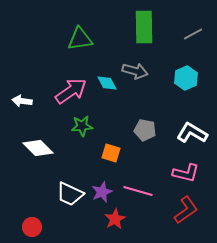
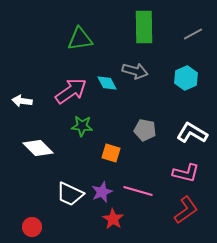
green star: rotated 10 degrees clockwise
red star: moved 2 px left; rotated 10 degrees counterclockwise
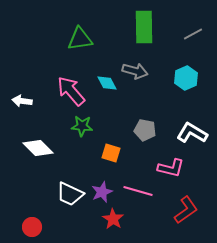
pink arrow: rotated 96 degrees counterclockwise
pink L-shape: moved 15 px left, 5 px up
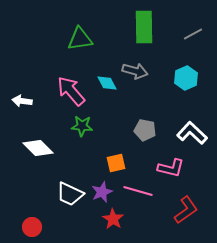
white L-shape: rotated 12 degrees clockwise
orange square: moved 5 px right, 10 px down; rotated 30 degrees counterclockwise
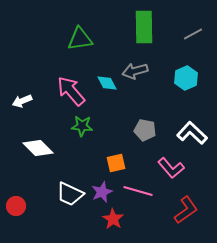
gray arrow: rotated 150 degrees clockwise
white arrow: rotated 30 degrees counterclockwise
pink L-shape: rotated 36 degrees clockwise
red circle: moved 16 px left, 21 px up
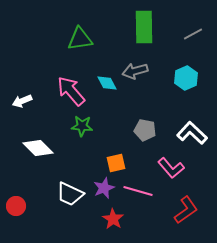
purple star: moved 2 px right, 4 px up
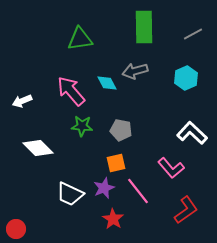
gray pentagon: moved 24 px left
pink line: rotated 36 degrees clockwise
red circle: moved 23 px down
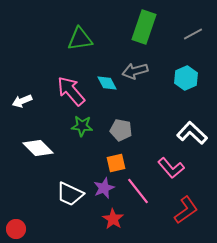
green rectangle: rotated 20 degrees clockwise
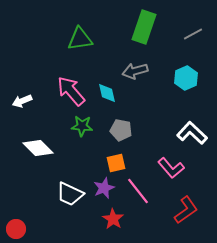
cyan diamond: moved 10 px down; rotated 15 degrees clockwise
